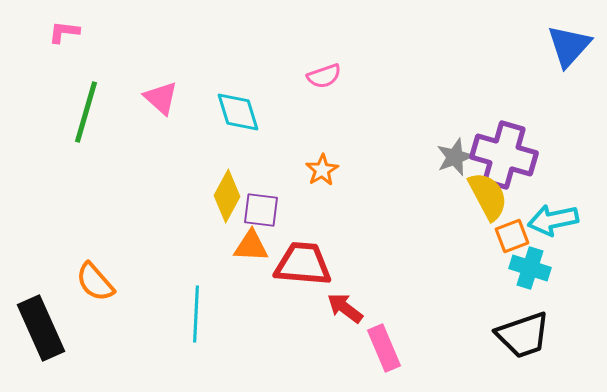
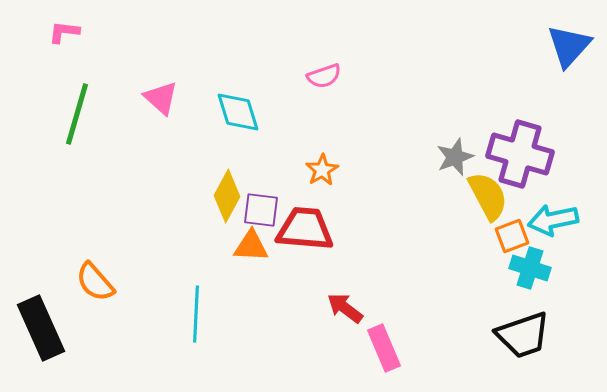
green line: moved 9 px left, 2 px down
purple cross: moved 16 px right, 1 px up
red trapezoid: moved 2 px right, 35 px up
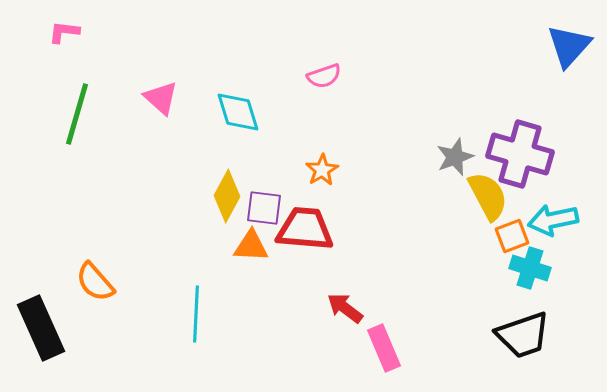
purple square: moved 3 px right, 2 px up
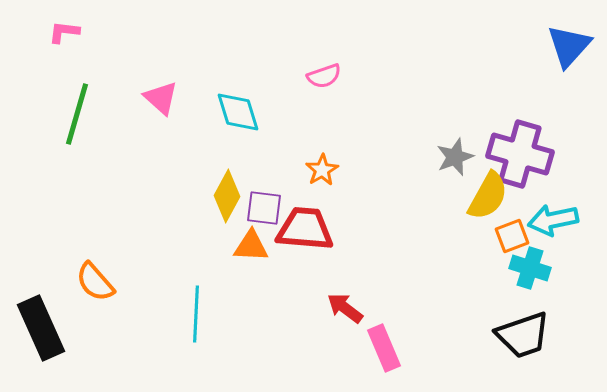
yellow semicircle: rotated 57 degrees clockwise
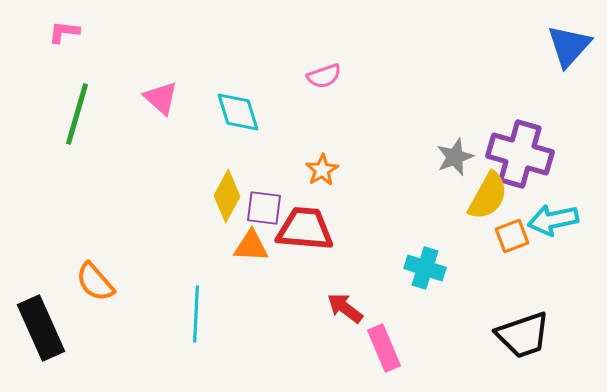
cyan cross: moved 105 px left
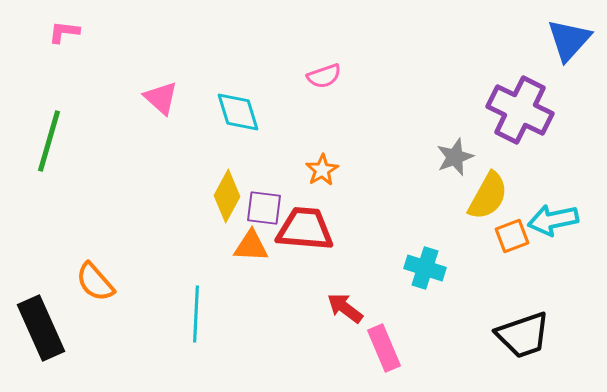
blue triangle: moved 6 px up
green line: moved 28 px left, 27 px down
purple cross: moved 44 px up; rotated 10 degrees clockwise
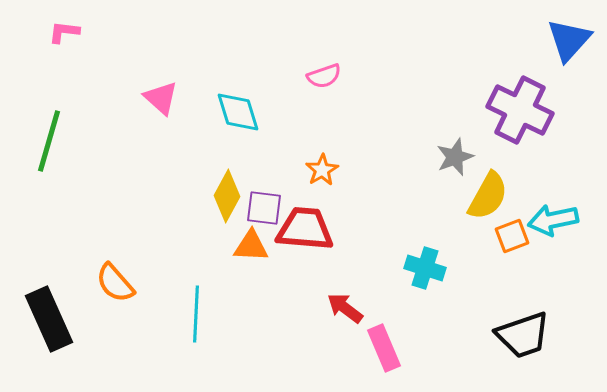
orange semicircle: moved 20 px right, 1 px down
black rectangle: moved 8 px right, 9 px up
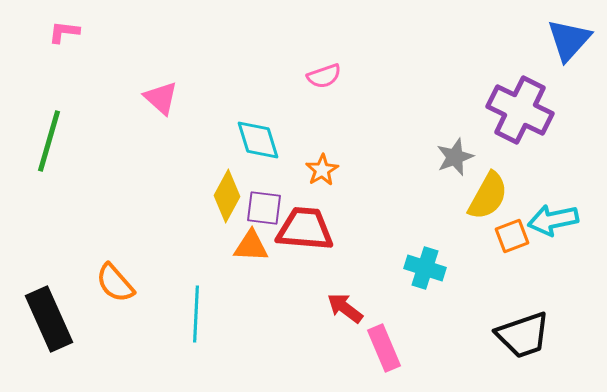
cyan diamond: moved 20 px right, 28 px down
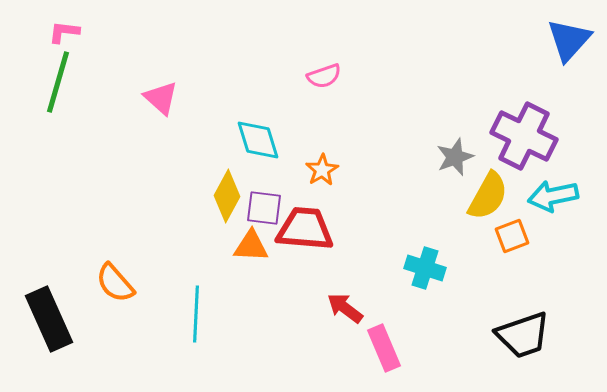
purple cross: moved 4 px right, 26 px down
green line: moved 9 px right, 59 px up
cyan arrow: moved 24 px up
